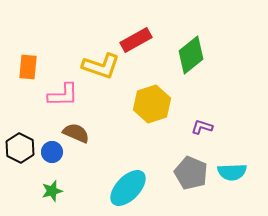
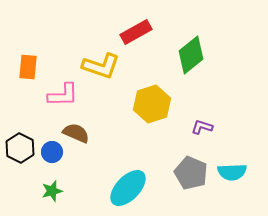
red rectangle: moved 8 px up
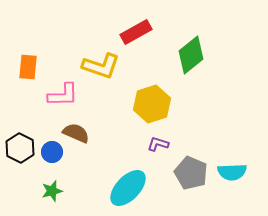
purple L-shape: moved 44 px left, 17 px down
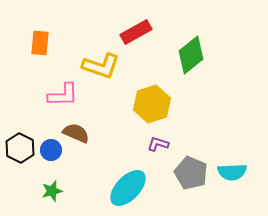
orange rectangle: moved 12 px right, 24 px up
blue circle: moved 1 px left, 2 px up
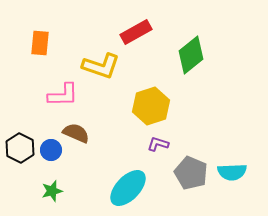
yellow hexagon: moved 1 px left, 2 px down
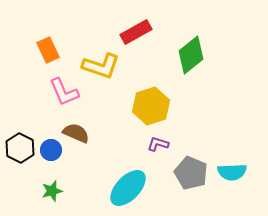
orange rectangle: moved 8 px right, 7 px down; rotated 30 degrees counterclockwise
pink L-shape: moved 1 px right, 3 px up; rotated 68 degrees clockwise
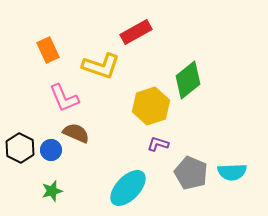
green diamond: moved 3 px left, 25 px down
pink L-shape: moved 6 px down
